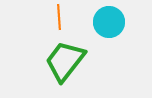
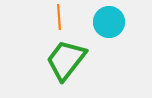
green trapezoid: moved 1 px right, 1 px up
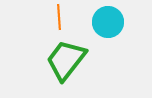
cyan circle: moved 1 px left
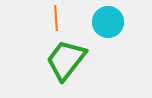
orange line: moved 3 px left, 1 px down
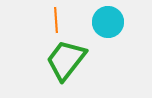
orange line: moved 2 px down
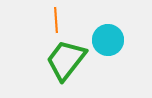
cyan circle: moved 18 px down
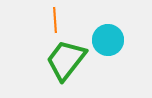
orange line: moved 1 px left
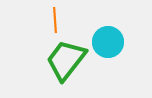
cyan circle: moved 2 px down
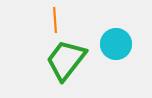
cyan circle: moved 8 px right, 2 px down
